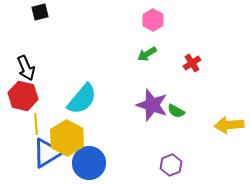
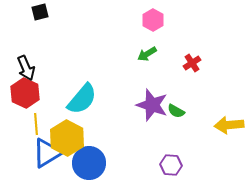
red hexagon: moved 2 px right, 3 px up; rotated 12 degrees clockwise
purple hexagon: rotated 25 degrees clockwise
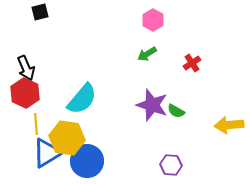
yellow hexagon: rotated 20 degrees counterclockwise
blue circle: moved 2 px left, 2 px up
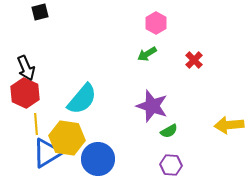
pink hexagon: moved 3 px right, 3 px down
red cross: moved 2 px right, 3 px up; rotated 12 degrees counterclockwise
purple star: moved 1 px down
green semicircle: moved 7 px left, 20 px down; rotated 60 degrees counterclockwise
blue circle: moved 11 px right, 2 px up
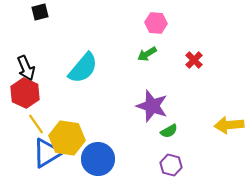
pink hexagon: rotated 25 degrees counterclockwise
cyan semicircle: moved 1 px right, 31 px up
yellow line: rotated 30 degrees counterclockwise
purple hexagon: rotated 10 degrees clockwise
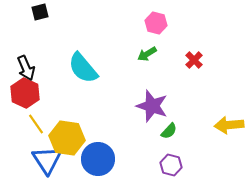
pink hexagon: rotated 10 degrees clockwise
cyan semicircle: rotated 100 degrees clockwise
green semicircle: rotated 18 degrees counterclockwise
blue triangle: moved 7 px down; rotated 32 degrees counterclockwise
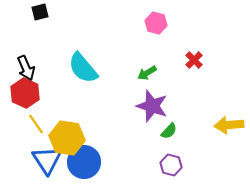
green arrow: moved 19 px down
blue circle: moved 14 px left, 3 px down
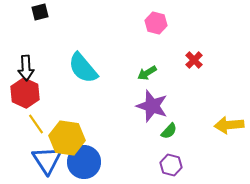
black arrow: rotated 20 degrees clockwise
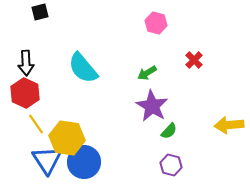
black arrow: moved 5 px up
purple star: rotated 12 degrees clockwise
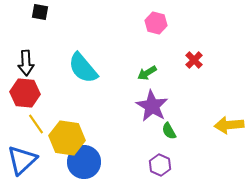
black square: rotated 24 degrees clockwise
red hexagon: rotated 20 degrees counterclockwise
green semicircle: rotated 108 degrees clockwise
blue triangle: moved 25 px left; rotated 20 degrees clockwise
purple hexagon: moved 11 px left; rotated 10 degrees clockwise
